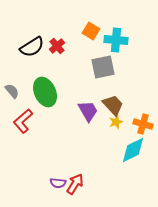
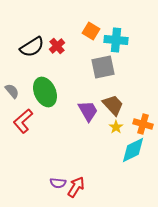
yellow star: moved 5 px down; rotated 16 degrees counterclockwise
red arrow: moved 1 px right, 3 px down
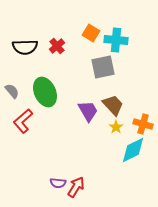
orange square: moved 2 px down
black semicircle: moved 7 px left; rotated 30 degrees clockwise
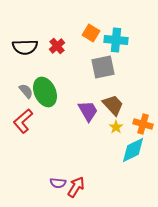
gray semicircle: moved 14 px right
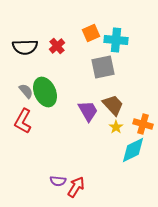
orange square: rotated 36 degrees clockwise
red L-shape: rotated 20 degrees counterclockwise
purple semicircle: moved 2 px up
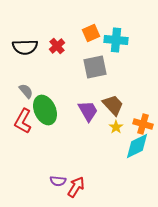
gray square: moved 8 px left
green ellipse: moved 18 px down
cyan diamond: moved 4 px right, 4 px up
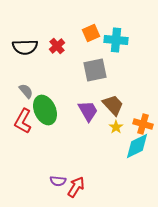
gray square: moved 3 px down
